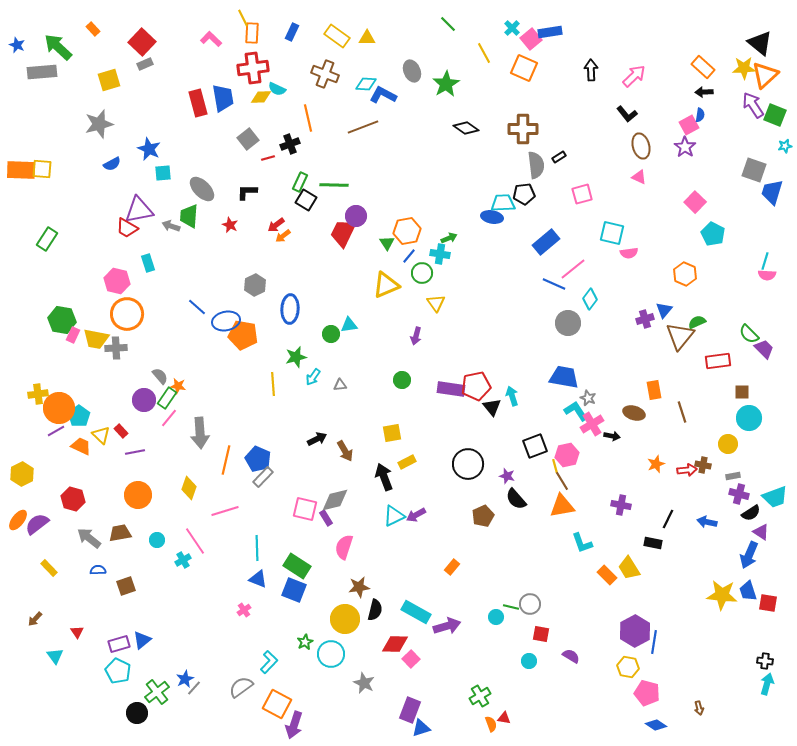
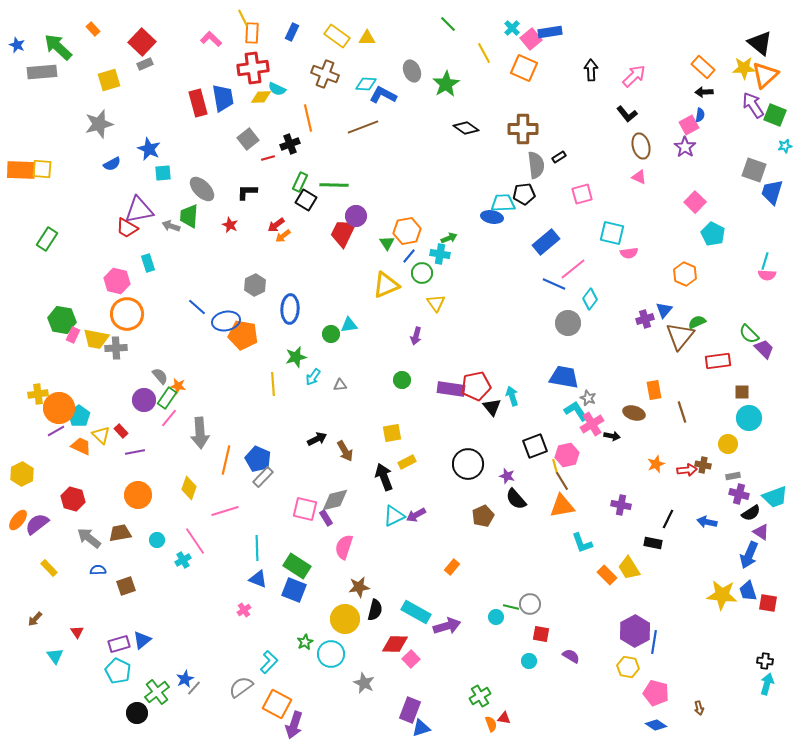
pink pentagon at (647, 693): moved 9 px right
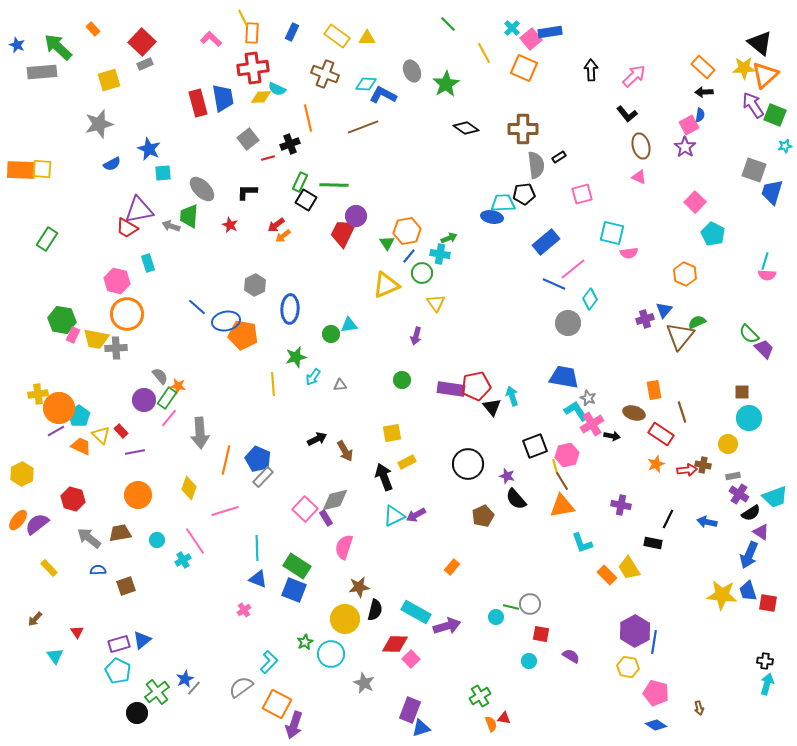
red rectangle at (718, 361): moved 57 px left, 73 px down; rotated 40 degrees clockwise
purple cross at (739, 494): rotated 18 degrees clockwise
pink square at (305, 509): rotated 30 degrees clockwise
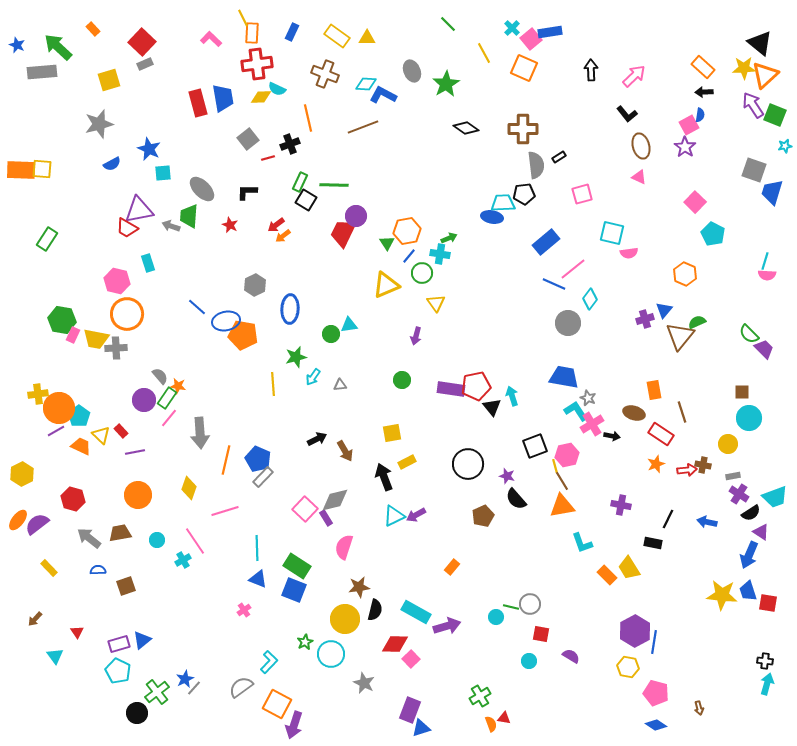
red cross at (253, 68): moved 4 px right, 4 px up
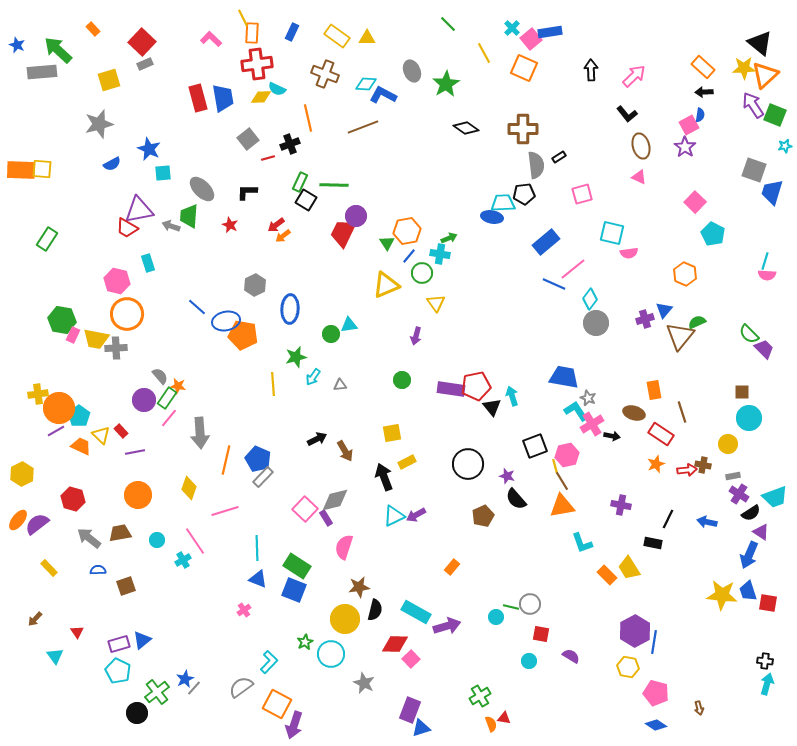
green arrow at (58, 47): moved 3 px down
red rectangle at (198, 103): moved 5 px up
gray circle at (568, 323): moved 28 px right
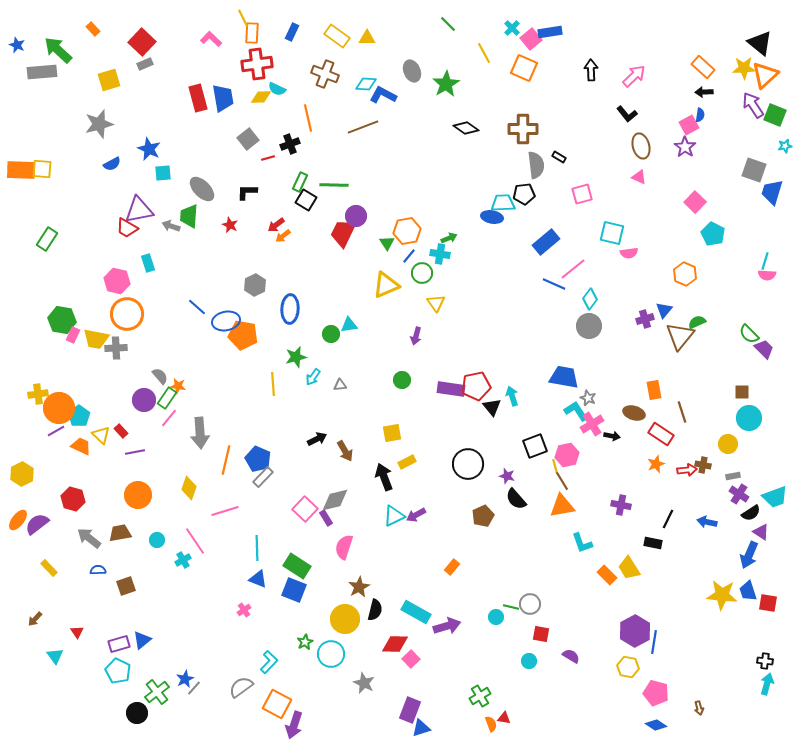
black rectangle at (559, 157): rotated 64 degrees clockwise
gray circle at (596, 323): moved 7 px left, 3 px down
brown star at (359, 587): rotated 20 degrees counterclockwise
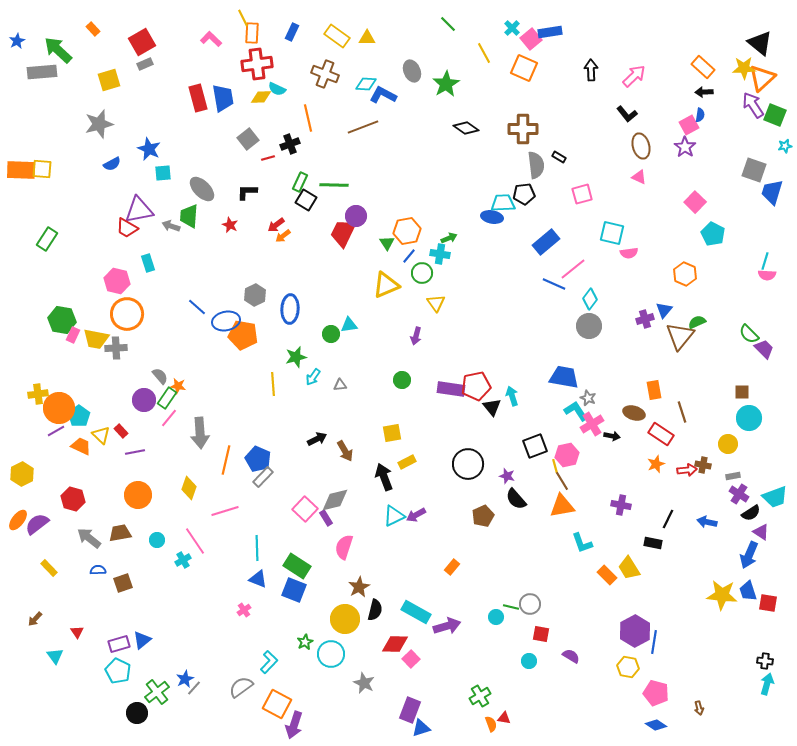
red square at (142, 42): rotated 16 degrees clockwise
blue star at (17, 45): moved 4 px up; rotated 21 degrees clockwise
orange triangle at (765, 75): moved 3 px left, 3 px down
gray hexagon at (255, 285): moved 10 px down
brown square at (126, 586): moved 3 px left, 3 px up
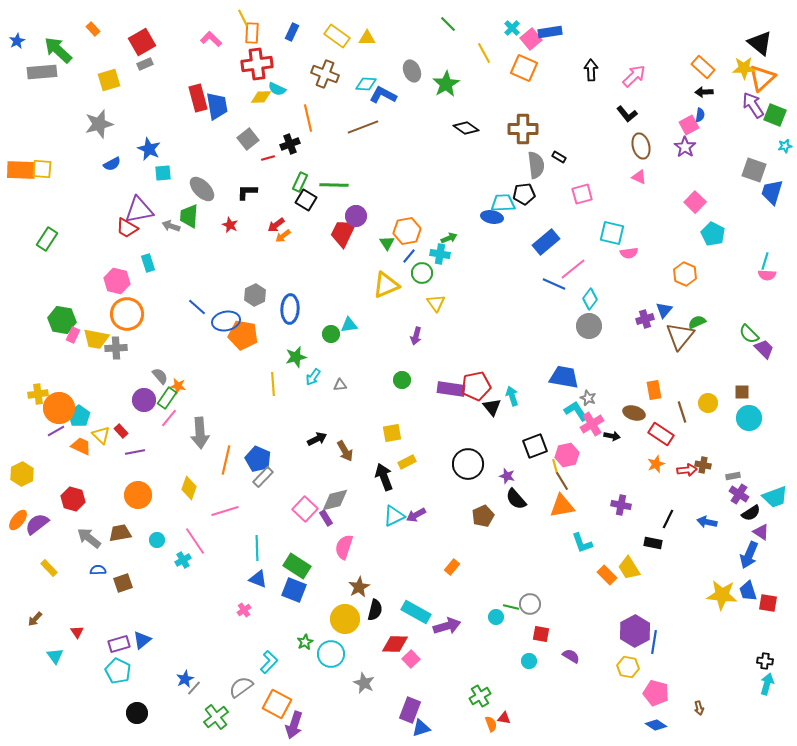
blue trapezoid at (223, 98): moved 6 px left, 8 px down
yellow circle at (728, 444): moved 20 px left, 41 px up
green cross at (157, 692): moved 59 px right, 25 px down
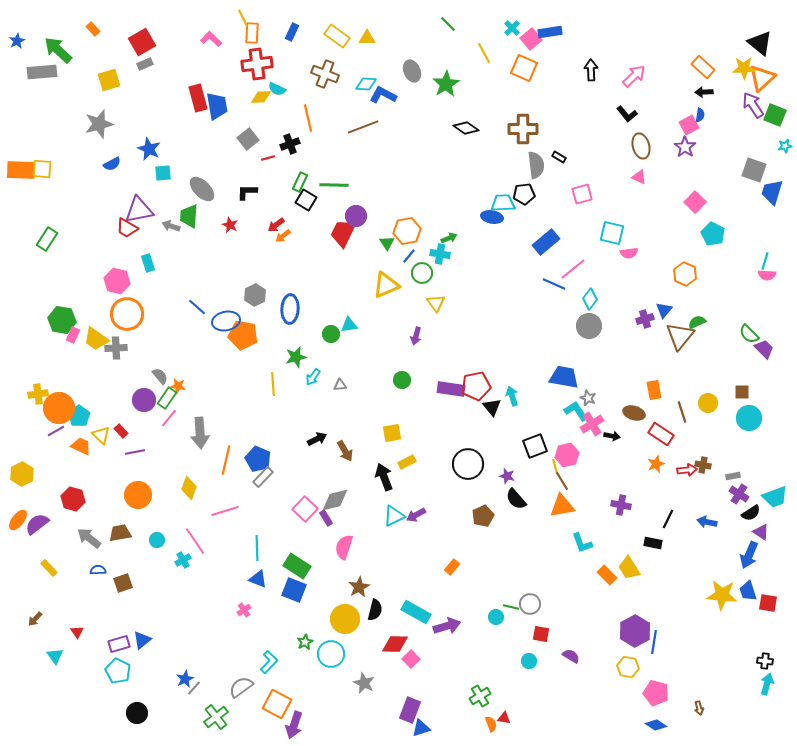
yellow trapezoid at (96, 339): rotated 24 degrees clockwise
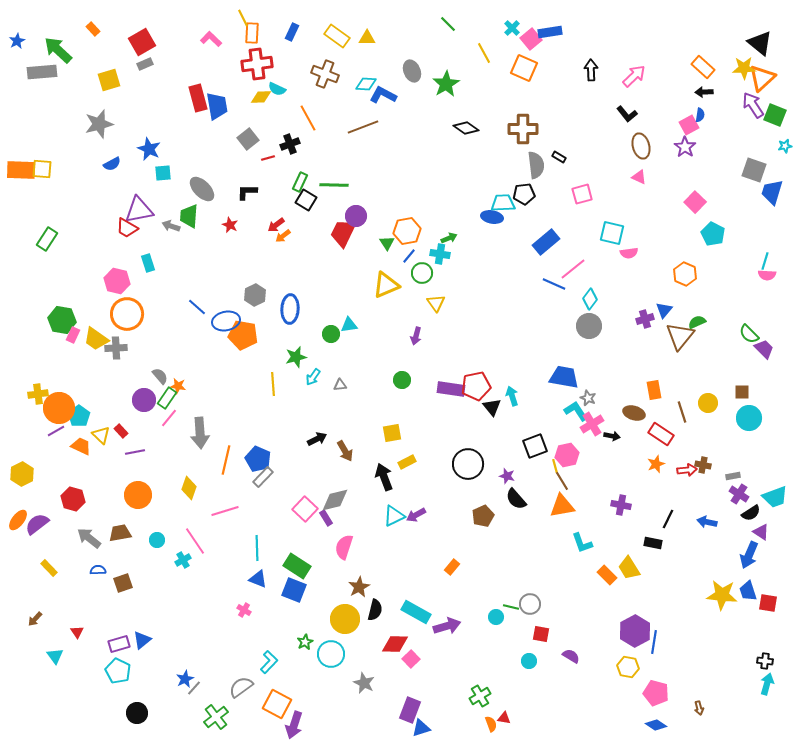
orange line at (308, 118): rotated 16 degrees counterclockwise
pink cross at (244, 610): rotated 24 degrees counterclockwise
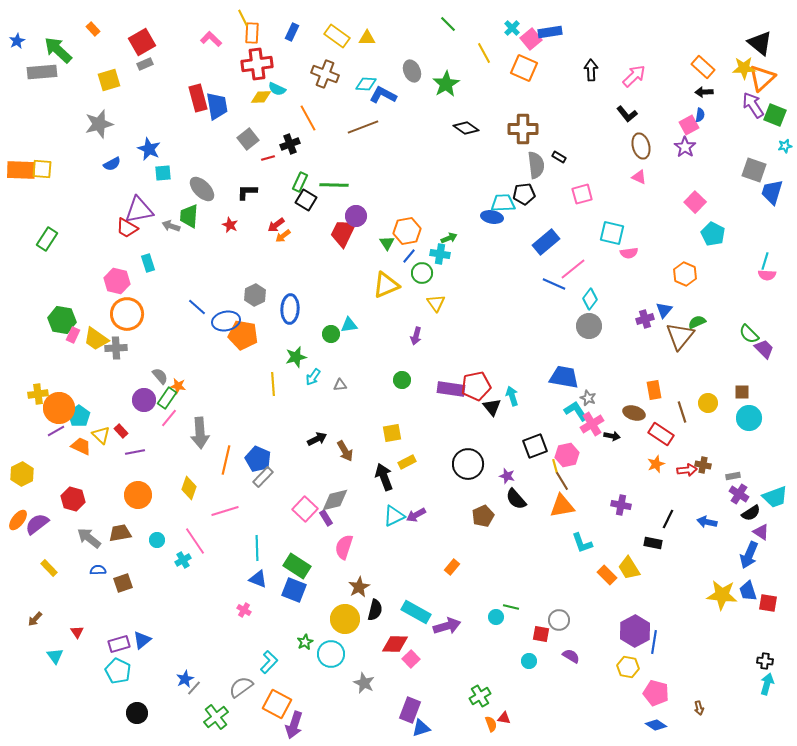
gray circle at (530, 604): moved 29 px right, 16 px down
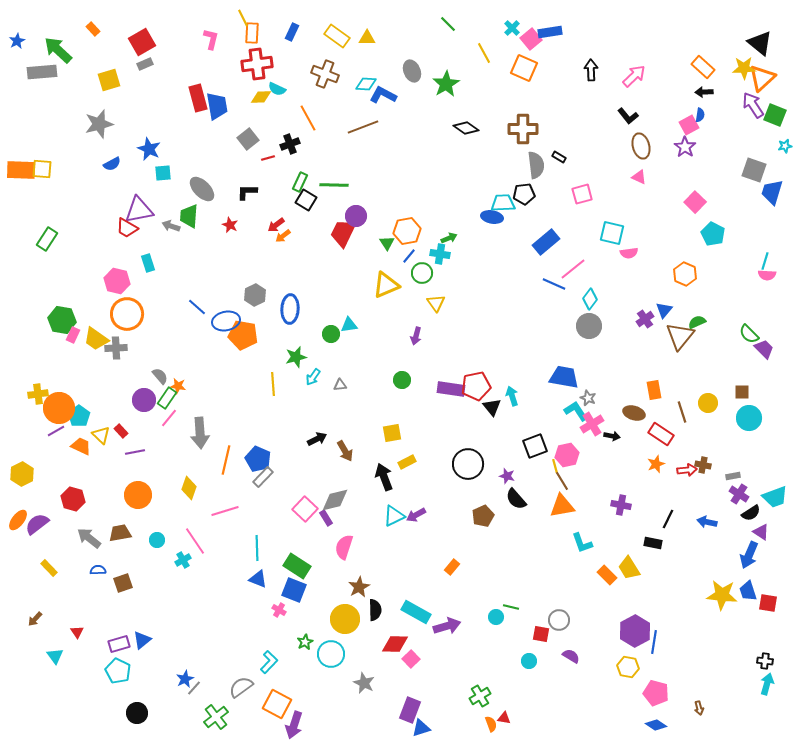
pink L-shape at (211, 39): rotated 60 degrees clockwise
black L-shape at (627, 114): moved 1 px right, 2 px down
purple cross at (645, 319): rotated 18 degrees counterclockwise
pink cross at (244, 610): moved 35 px right
black semicircle at (375, 610): rotated 15 degrees counterclockwise
